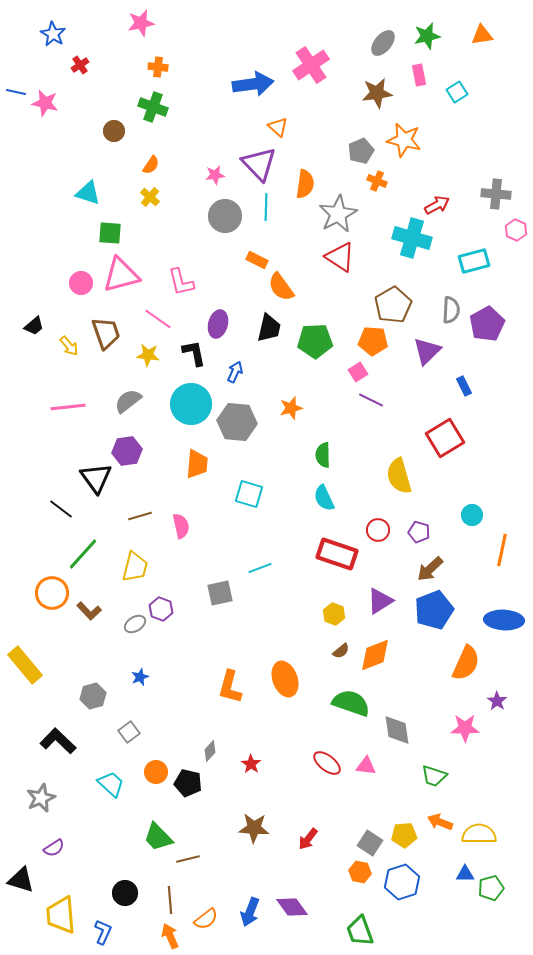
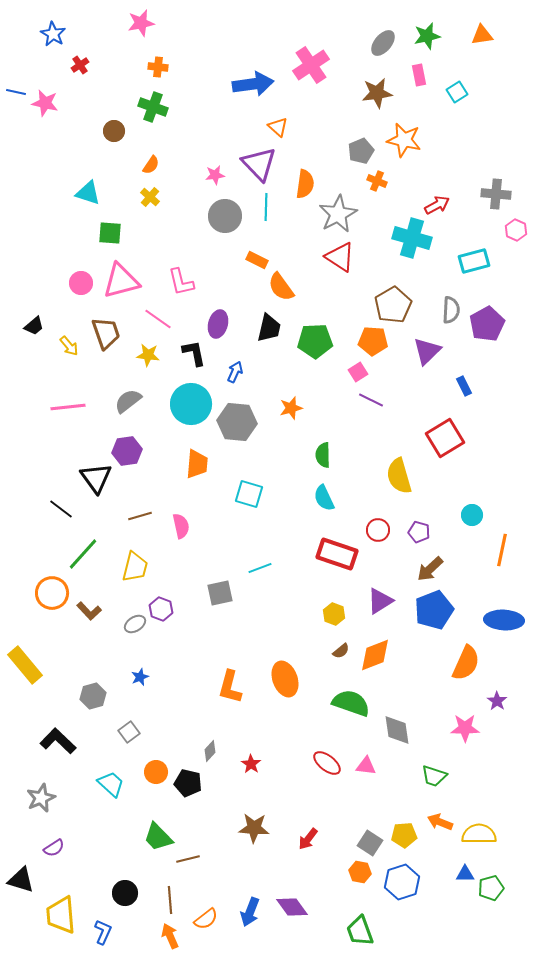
pink triangle at (121, 275): moved 6 px down
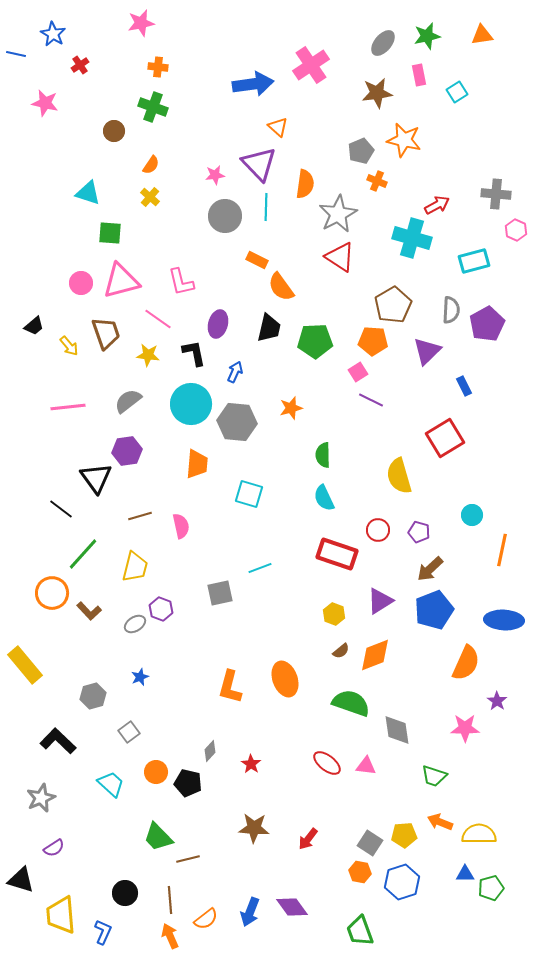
blue line at (16, 92): moved 38 px up
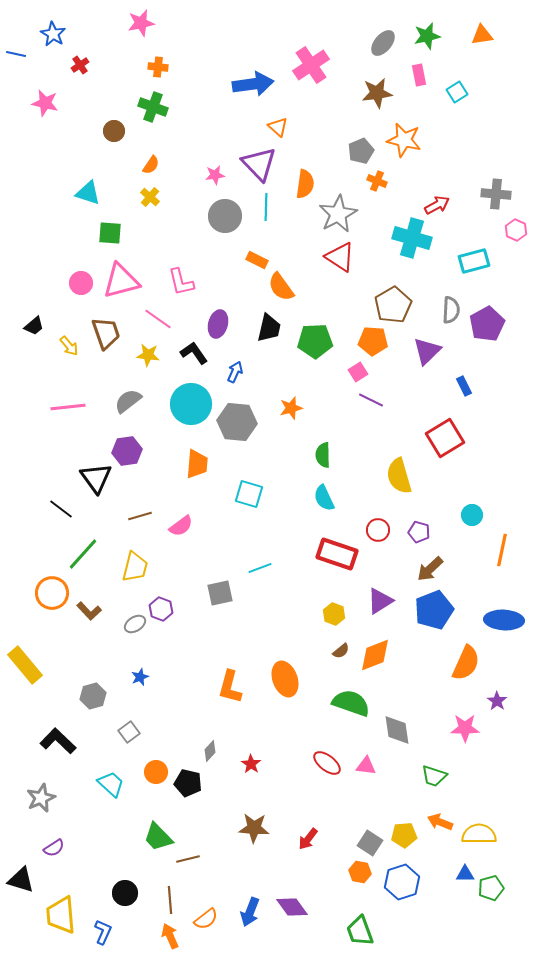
black L-shape at (194, 353): rotated 24 degrees counterclockwise
pink semicircle at (181, 526): rotated 65 degrees clockwise
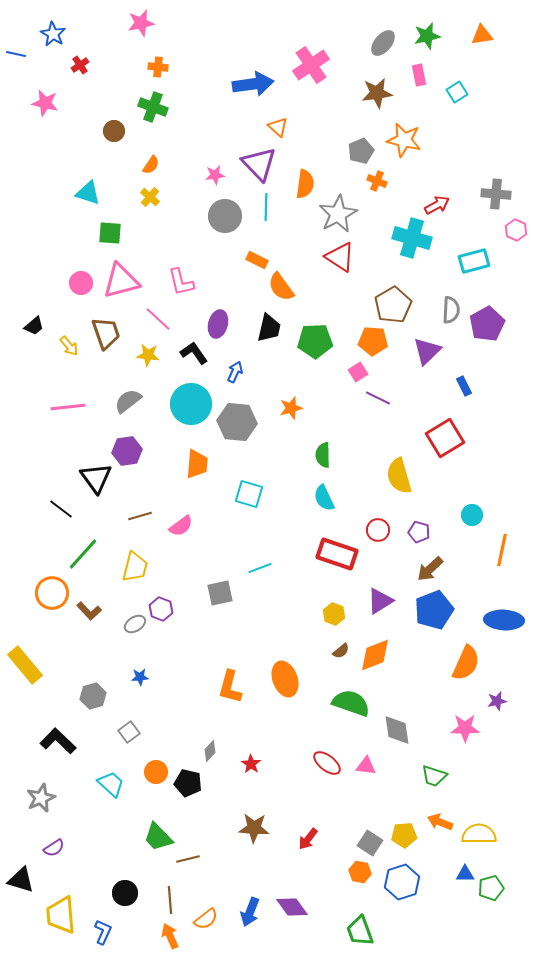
pink line at (158, 319): rotated 8 degrees clockwise
purple line at (371, 400): moved 7 px right, 2 px up
blue star at (140, 677): rotated 18 degrees clockwise
purple star at (497, 701): rotated 24 degrees clockwise
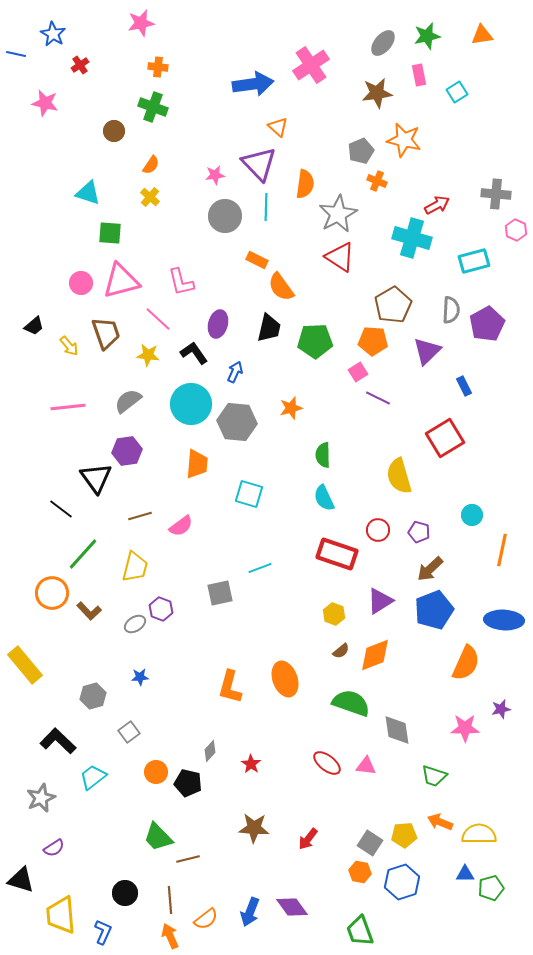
purple star at (497, 701): moved 4 px right, 8 px down
cyan trapezoid at (111, 784): moved 18 px left, 7 px up; rotated 80 degrees counterclockwise
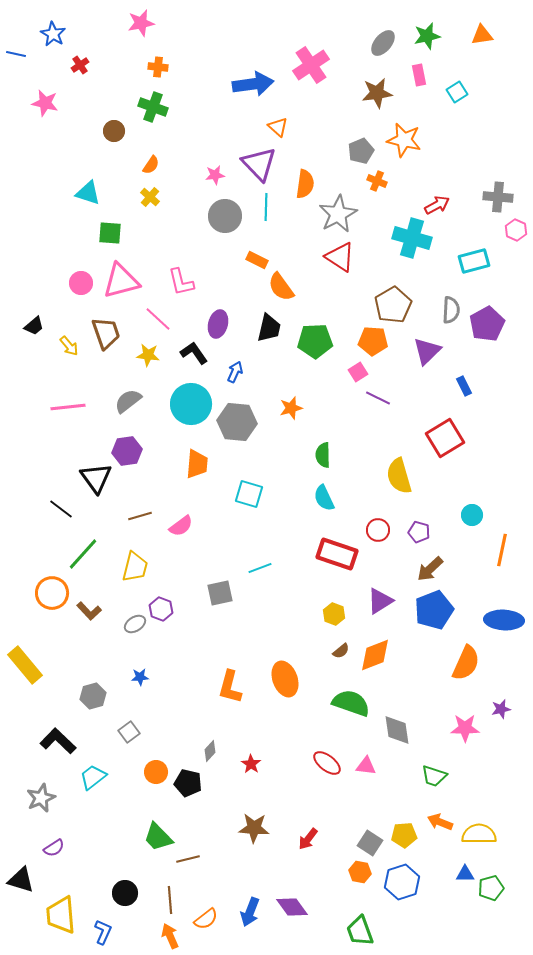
gray cross at (496, 194): moved 2 px right, 3 px down
